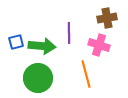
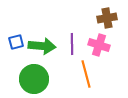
purple line: moved 3 px right, 11 px down
green circle: moved 4 px left, 1 px down
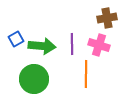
blue square: moved 3 px up; rotated 14 degrees counterclockwise
orange line: rotated 16 degrees clockwise
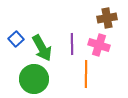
blue square: rotated 14 degrees counterclockwise
green arrow: moved 2 px down; rotated 56 degrees clockwise
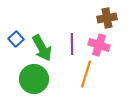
orange line: rotated 16 degrees clockwise
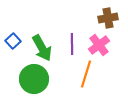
brown cross: moved 1 px right
blue square: moved 3 px left, 2 px down
pink cross: rotated 35 degrees clockwise
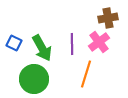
blue square: moved 1 px right, 2 px down; rotated 21 degrees counterclockwise
pink cross: moved 3 px up
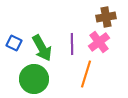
brown cross: moved 2 px left, 1 px up
